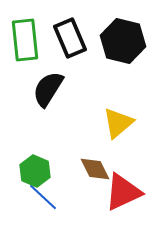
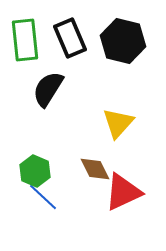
yellow triangle: rotated 8 degrees counterclockwise
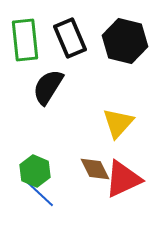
black hexagon: moved 2 px right
black semicircle: moved 2 px up
red triangle: moved 13 px up
blue line: moved 3 px left, 3 px up
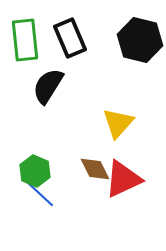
black hexagon: moved 15 px right, 1 px up
black semicircle: moved 1 px up
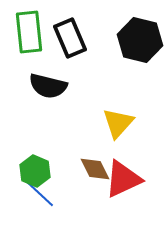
green rectangle: moved 4 px right, 8 px up
black semicircle: rotated 108 degrees counterclockwise
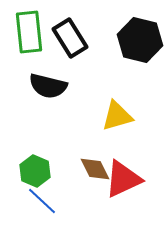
black rectangle: rotated 9 degrees counterclockwise
yellow triangle: moved 1 px left, 7 px up; rotated 32 degrees clockwise
blue line: moved 2 px right, 7 px down
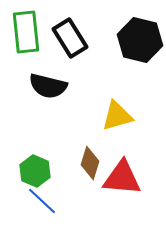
green rectangle: moved 3 px left
brown diamond: moved 5 px left, 6 px up; rotated 44 degrees clockwise
red triangle: moved 1 px left, 1 px up; rotated 30 degrees clockwise
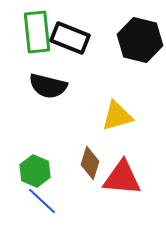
green rectangle: moved 11 px right
black rectangle: rotated 36 degrees counterclockwise
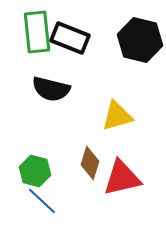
black semicircle: moved 3 px right, 3 px down
green hexagon: rotated 8 degrees counterclockwise
red triangle: rotated 18 degrees counterclockwise
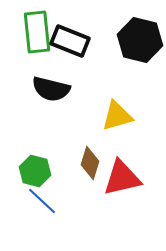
black rectangle: moved 3 px down
